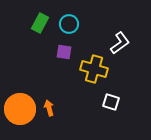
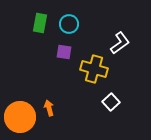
green rectangle: rotated 18 degrees counterclockwise
white square: rotated 30 degrees clockwise
orange circle: moved 8 px down
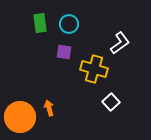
green rectangle: rotated 18 degrees counterclockwise
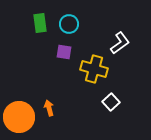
orange circle: moved 1 px left
